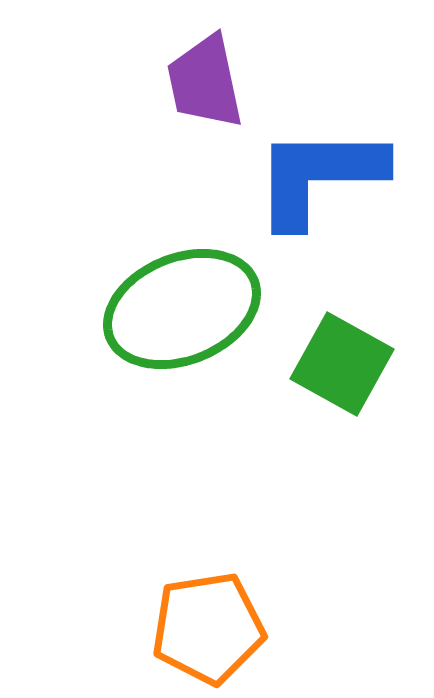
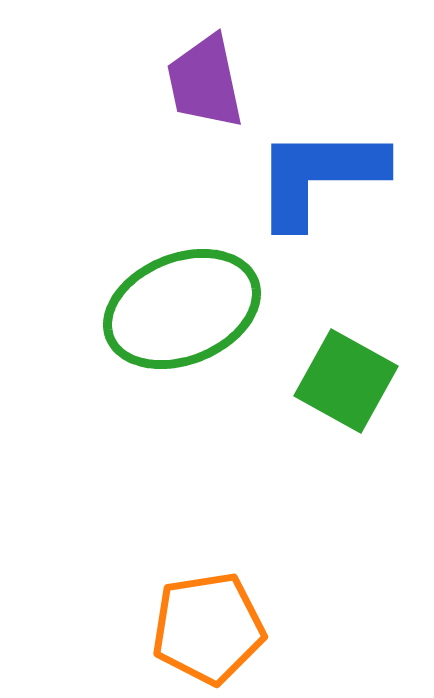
green square: moved 4 px right, 17 px down
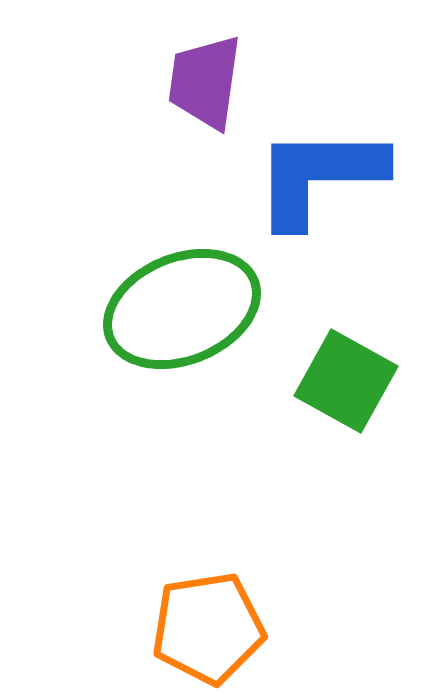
purple trapezoid: rotated 20 degrees clockwise
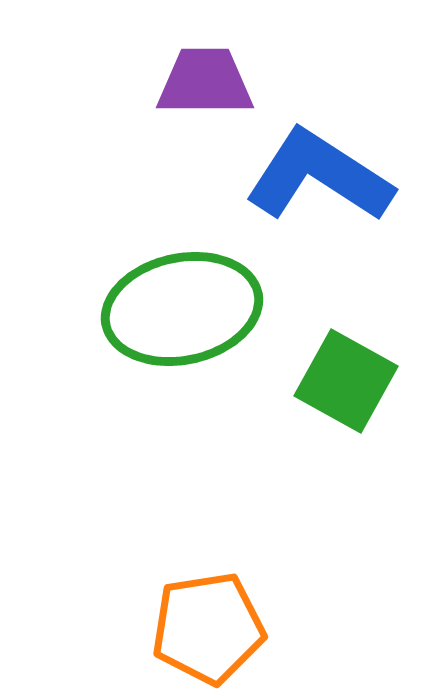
purple trapezoid: rotated 82 degrees clockwise
blue L-shape: rotated 33 degrees clockwise
green ellipse: rotated 10 degrees clockwise
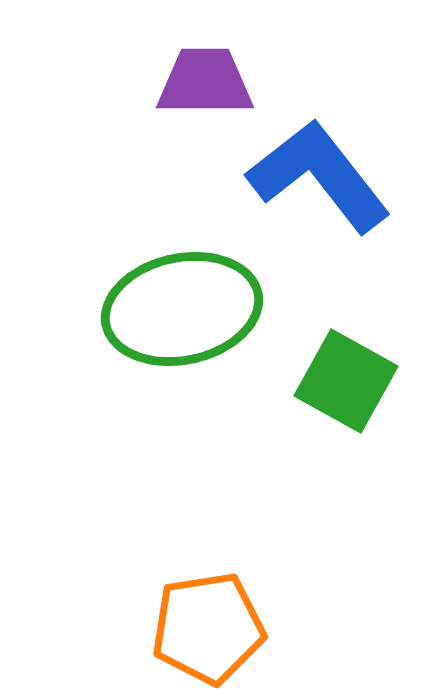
blue L-shape: rotated 19 degrees clockwise
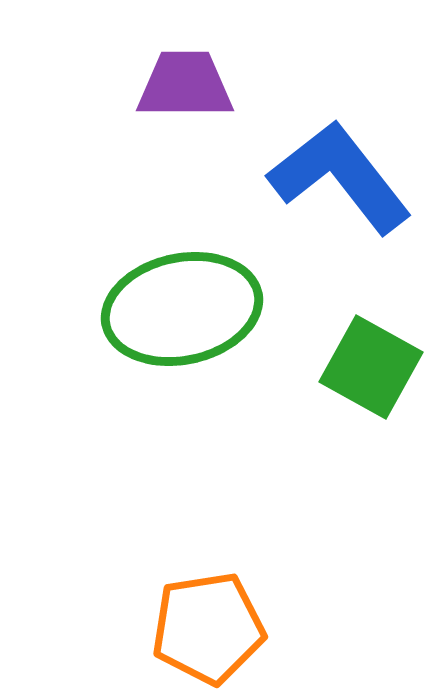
purple trapezoid: moved 20 px left, 3 px down
blue L-shape: moved 21 px right, 1 px down
green square: moved 25 px right, 14 px up
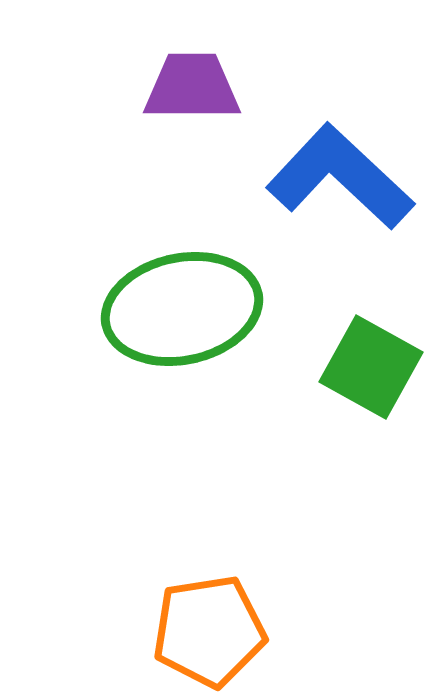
purple trapezoid: moved 7 px right, 2 px down
blue L-shape: rotated 9 degrees counterclockwise
orange pentagon: moved 1 px right, 3 px down
